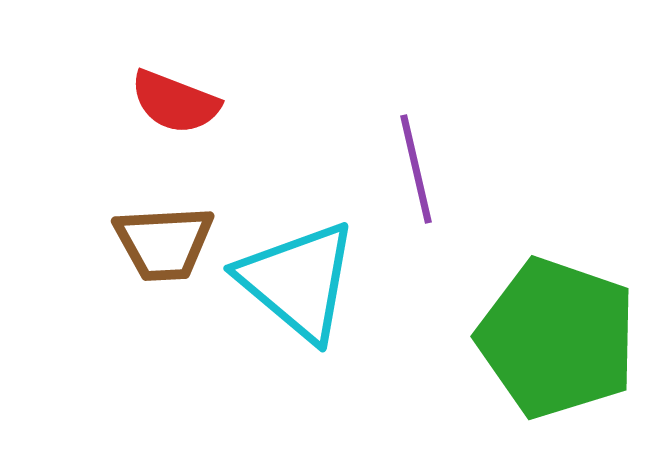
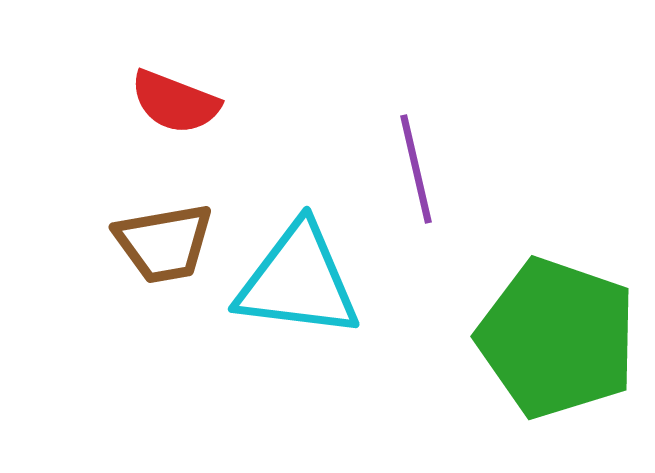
brown trapezoid: rotated 7 degrees counterclockwise
cyan triangle: rotated 33 degrees counterclockwise
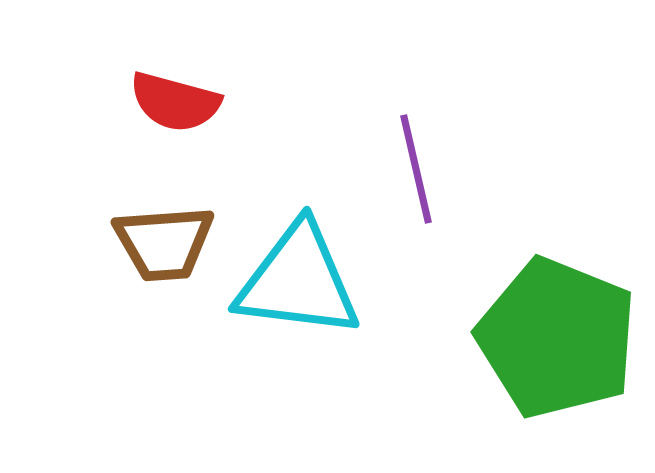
red semicircle: rotated 6 degrees counterclockwise
brown trapezoid: rotated 6 degrees clockwise
green pentagon: rotated 3 degrees clockwise
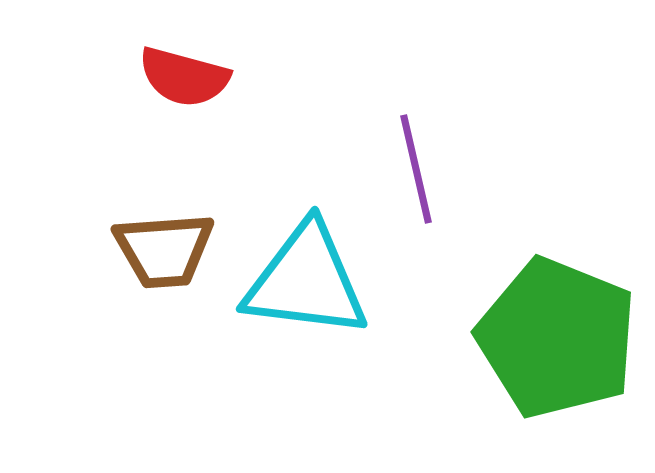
red semicircle: moved 9 px right, 25 px up
brown trapezoid: moved 7 px down
cyan triangle: moved 8 px right
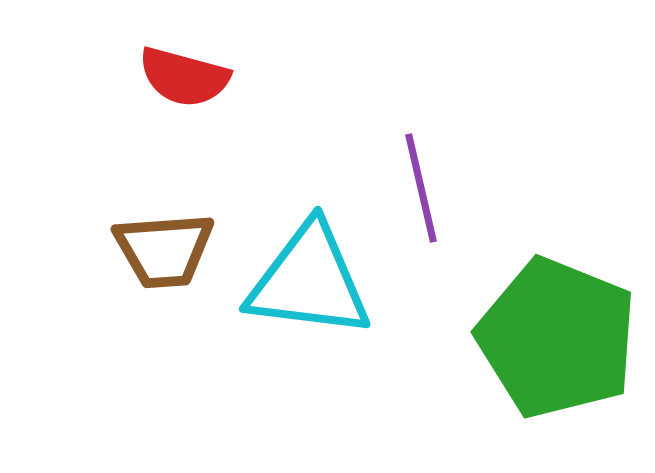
purple line: moved 5 px right, 19 px down
cyan triangle: moved 3 px right
